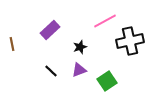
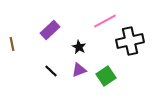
black star: moved 1 px left; rotated 24 degrees counterclockwise
green square: moved 1 px left, 5 px up
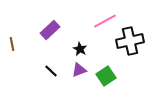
black star: moved 1 px right, 2 px down
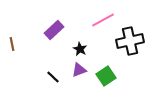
pink line: moved 2 px left, 1 px up
purple rectangle: moved 4 px right
black line: moved 2 px right, 6 px down
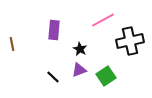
purple rectangle: rotated 42 degrees counterclockwise
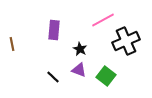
black cross: moved 4 px left; rotated 12 degrees counterclockwise
purple triangle: rotated 42 degrees clockwise
green square: rotated 18 degrees counterclockwise
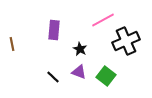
purple triangle: moved 2 px down
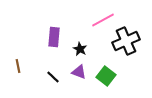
purple rectangle: moved 7 px down
brown line: moved 6 px right, 22 px down
